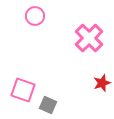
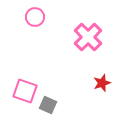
pink circle: moved 1 px down
pink cross: moved 1 px left, 1 px up
pink square: moved 2 px right, 1 px down
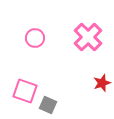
pink circle: moved 21 px down
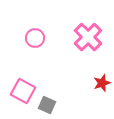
pink square: moved 2 px left; rotated 10 degrees clockwise
gray square: moved 1 px left
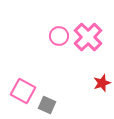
pink circle: moved 24 px right, 2 px up
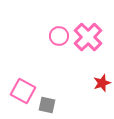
gray square: rotated 12 degrees counterclockwise
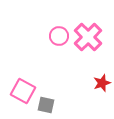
gray square: moved 1 px left
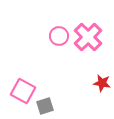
red star: rotated 30 degrees clockwise
gray square: moved 1 px left, 1 px down; rotated 30 degrees counterclockwise
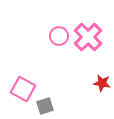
pink square: moved 2 px up
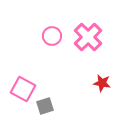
pink circle: moved 7 px left
